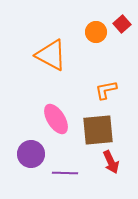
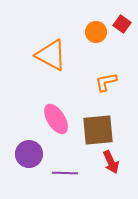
red square: rotated 12 degrees counterclockwise
orange L-shape: moved 8 px up
purple circle: moved 2 px left
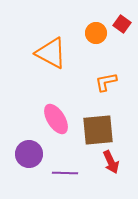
orange circle: moved 1 px down
orange triangle: moved 2 px up
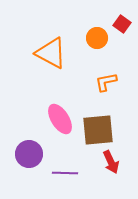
orange circle: moved 1 px right, 5 px down
pink ellipse: moved 4 px right
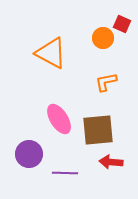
red square: rotated 12 degrees counterclockwise
orange circle: moved 6 px right
pink ellipse: moved 1 px left
red arrow: rotated 120 degrees clockwise
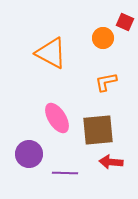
red square: moved 3 px right, 2 px up
pink ellipse: moved 2 px left, 1 px up
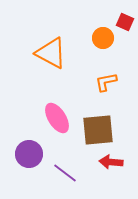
purple line: rotated 35 degrees clockwise
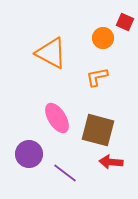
orange L-shape: moved 9 px left, 5 px up
brown square: rotated 20 degrees clockwise
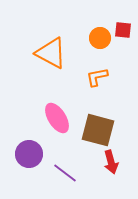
red square: moved 2 px left, 8 px down; rotated 18 degrees counterclockwise
orange circle: moved 3 px left
red arrow: rotated 110 degrees counterclockwise
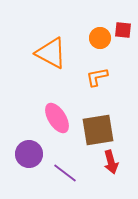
brown square: rotated 24 degrees counterclockwise
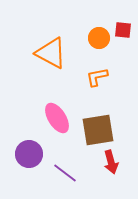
orange circle: moved 1 px left
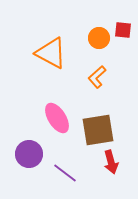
orange L-shape: rotated 30 degrees counterclockwise
